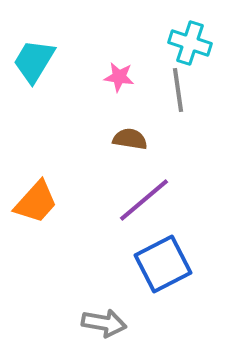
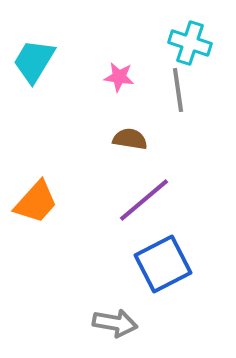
gray arrow: moved 11 px right
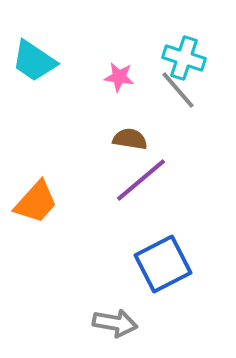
cyan cross: moved 6 px left, 15 px down
cyan trapezoid: rotated 87 degrees counterclockwise
gray line: rotated 33 degrees counterclockwise
purple line: moved 3 px left, 20 px up
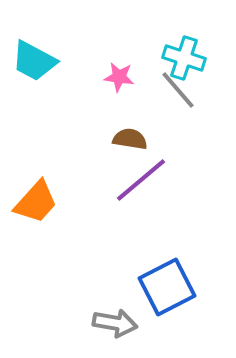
cyan trapezoid: rotated 6 degrees counterclockwise
blue square: moved 4 px right, 23 px down
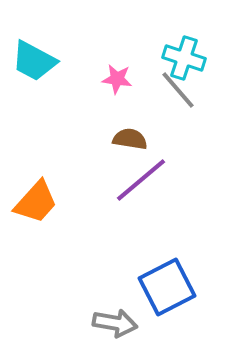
pink star: moved 2 px left, 2 px down
